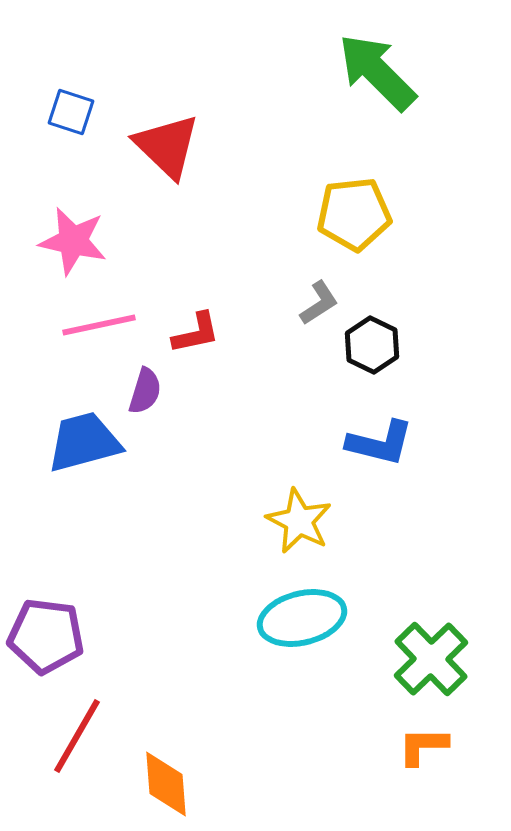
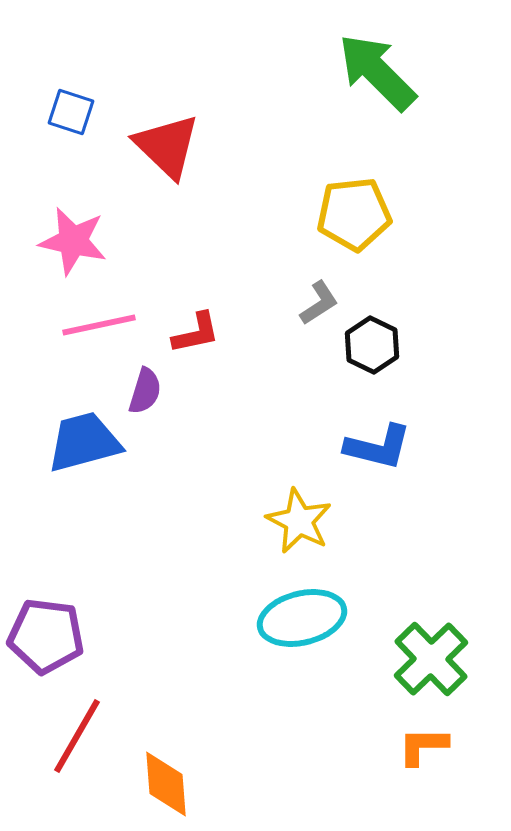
blue L-shape: moved 2 px left, 4 px down
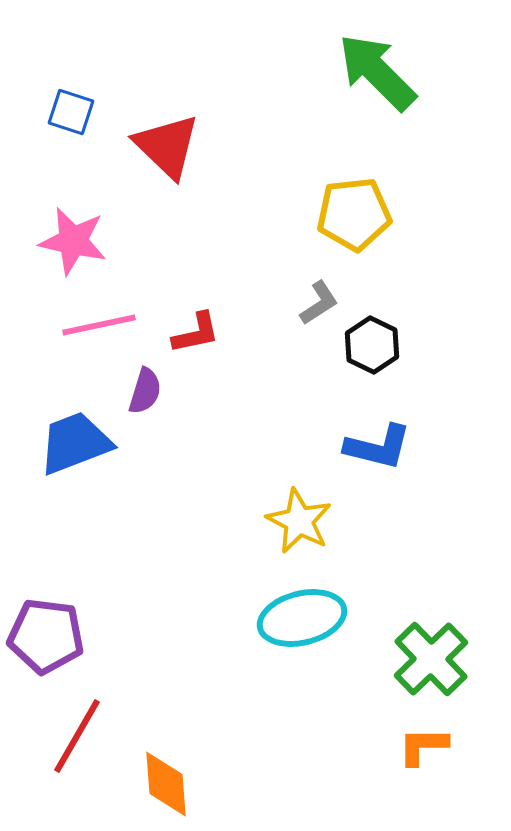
blue trapezoid: moved 9 px left, 1 px down; rotated 6 degrees counterclockwise
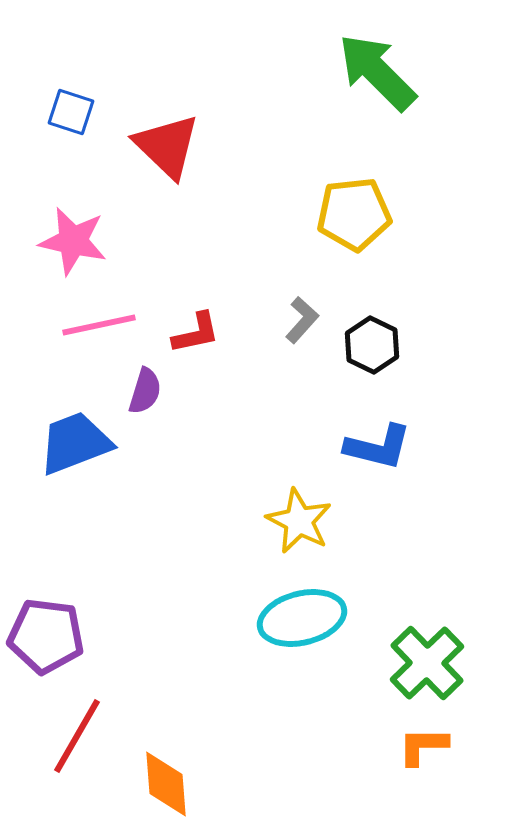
gray L-shape: moved 17 px left, 17 px down; rotated 15 degrees counterclockwise
green cross: moved 4 px left, 4 px down
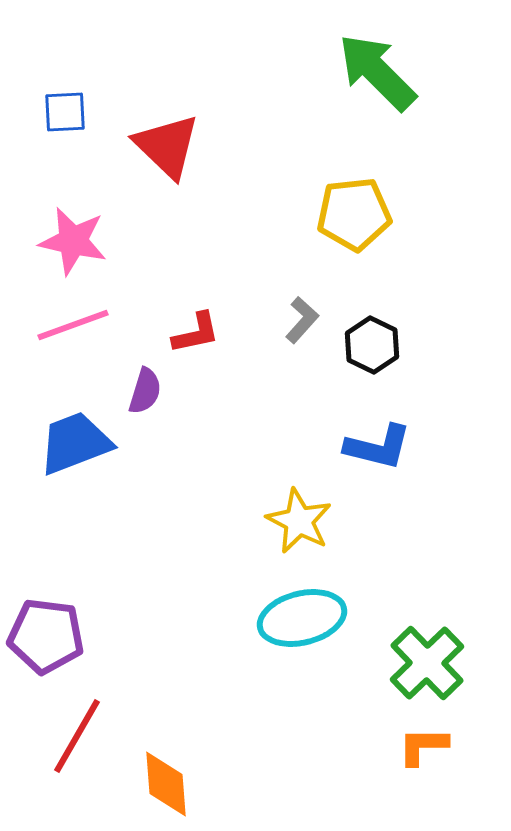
blue square: moved 6 px left; rotated 21 degrees counterclockwise
pink line: moved 26 px left; rotated 8 degrees counterclockwise
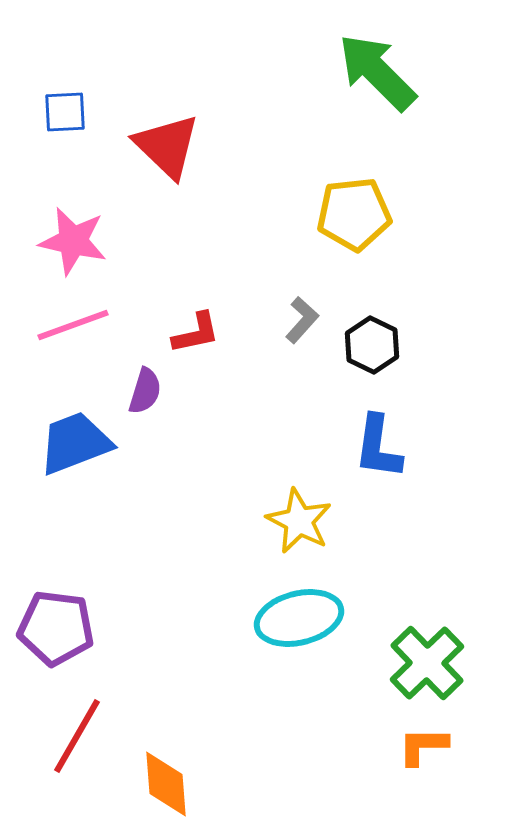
blue L-shape: rotated 84 degrees clockwise
cyan ellipse: moved 3 px left
purple pentagon: moved 10 px right, 8 px up
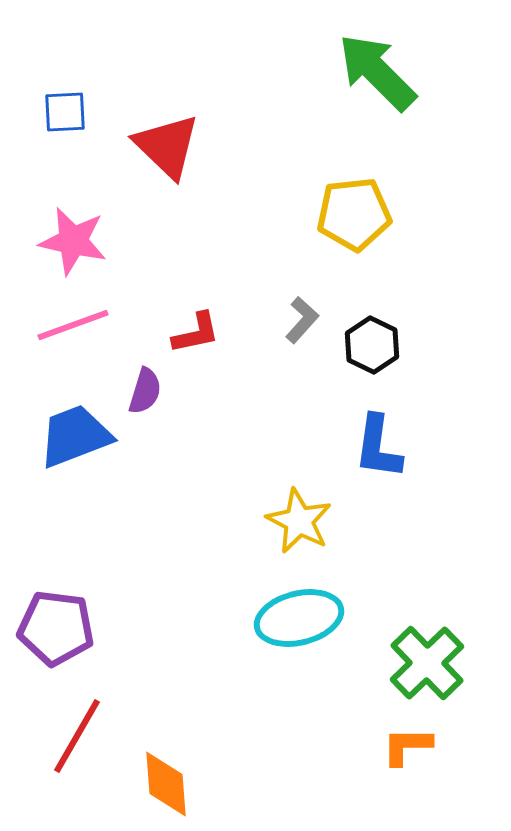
blue trapezoid: moved 7 px up
orange L-shape: moved 16 px left
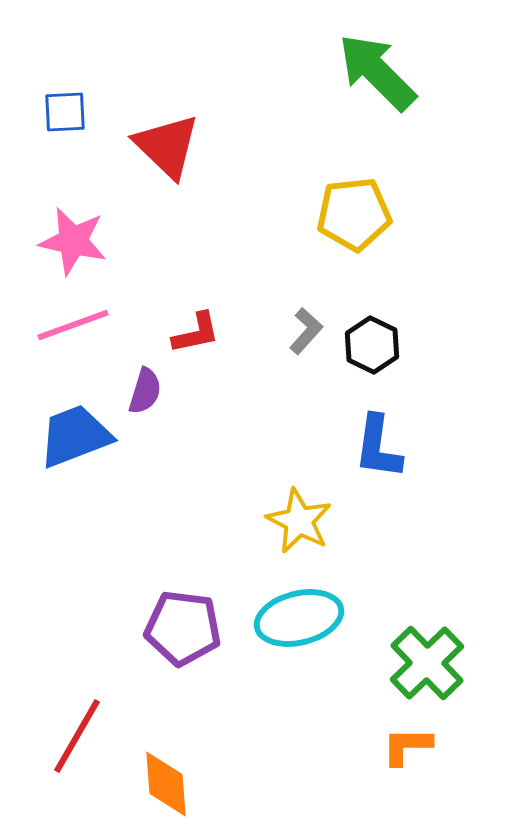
gray L-shape: moved 4 px right, 11 px down
purple pentagon: moved 127 px right
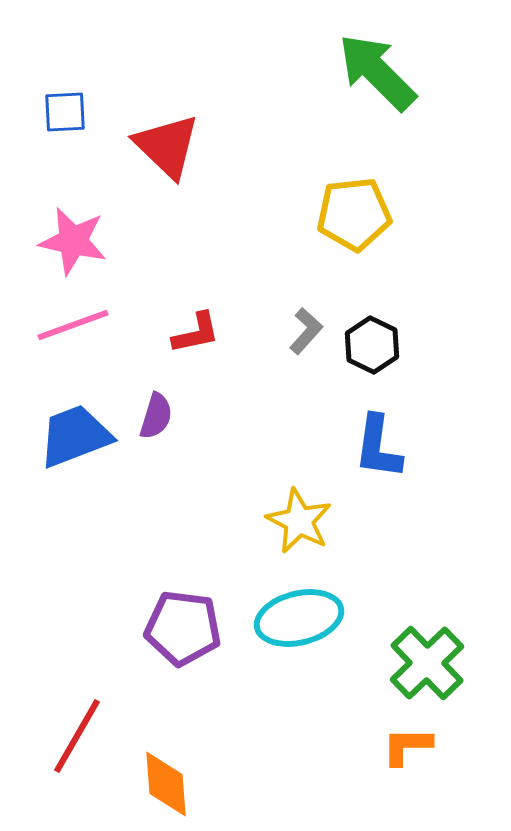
purple semicircle: moved 11 px right, 25 px down
